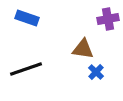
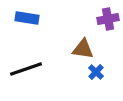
blue rectangle: rotated 10 degrees counterclockwise
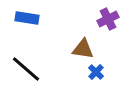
purple cross: rotated 15 degrees counterclockwise
black line: rotated 60 degrees clockwise
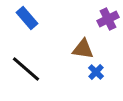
blue rectangle: rotated 40 degrees clockwise
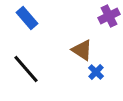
purple cross: moved 1 px right, 3 px up
brown triangle: moved 1 px left, 1 px down; rotated 25 degrees clockwise
black line: rotated 8 degrees clockwise
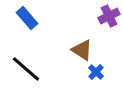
black line: rotated 8 degrees counterclockwise
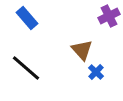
brown triangle: rotated 15 degrees clockwise
black line: moved 1 px up
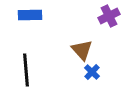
blue rectangle: moved 3 px right, 3 px up; rotated 50 degrees counterclockwise
black line: moved 2 px down; rotated 44 degrees clockwise
blue cross: moved 4 px left
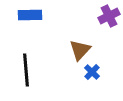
brown triangle: moved 2 px left; rotated 25 degrees clockwise
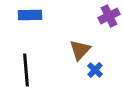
blue cross: moved 3 px right, 2 px up
